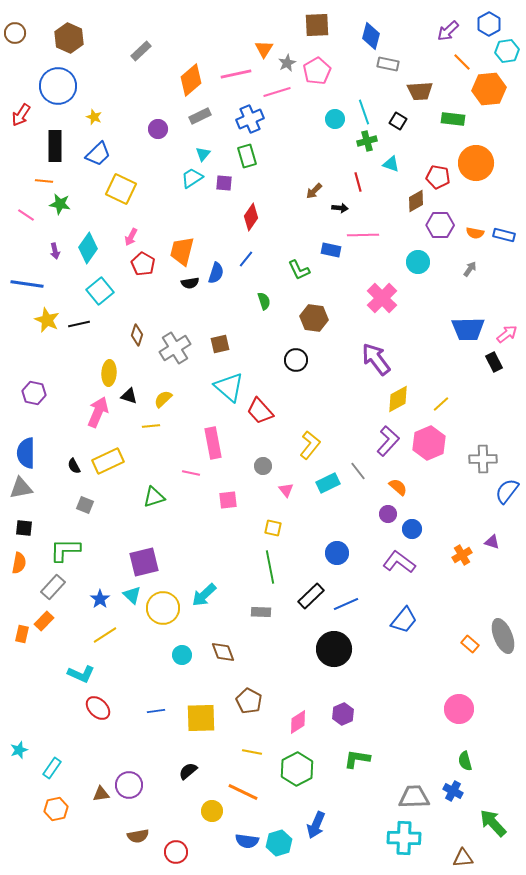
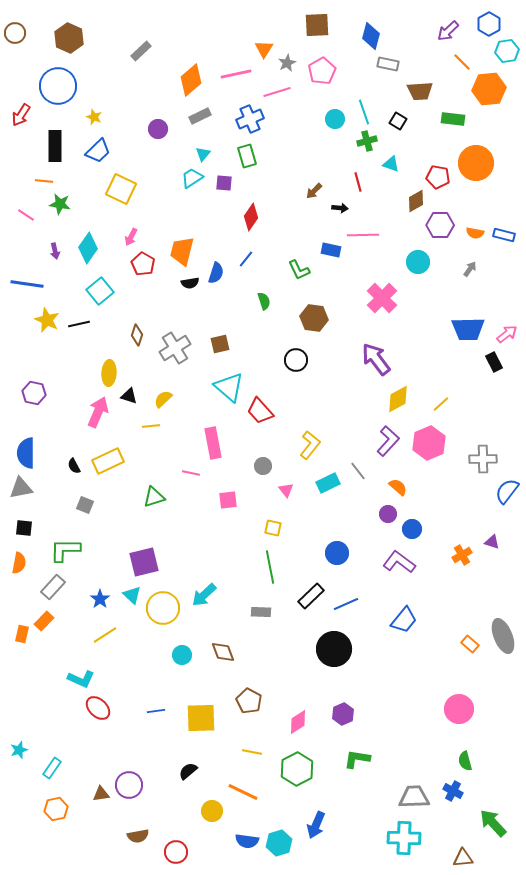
pink pentagon at (317, 71): moved 5 px right
blue trapezoid at (98, 154): moved 3 px up
cyan L-shape at (81, 674): moved 5 px down
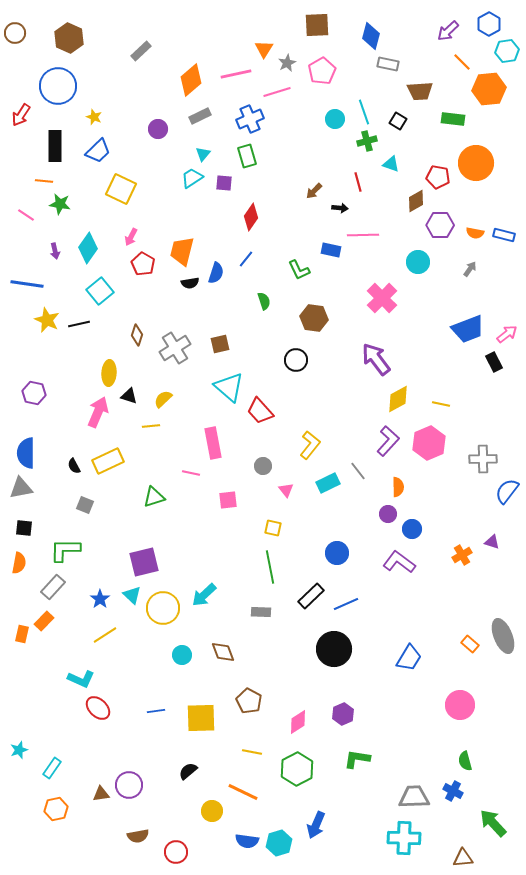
blue trapezoid at (468, 329): rotated 20 degrees counterclockwise
yellow line at (441, 404): rotated 54 degrees clockwise
orange semicircle at (398, 487): rotated 48 degrees clockwise
blue trapezoid at (404, 620): moved 5 px right, 38 px down; rotated 8 degrees counterclockwise
pink circle at (459, 709): moved 1 px right, 4 px up
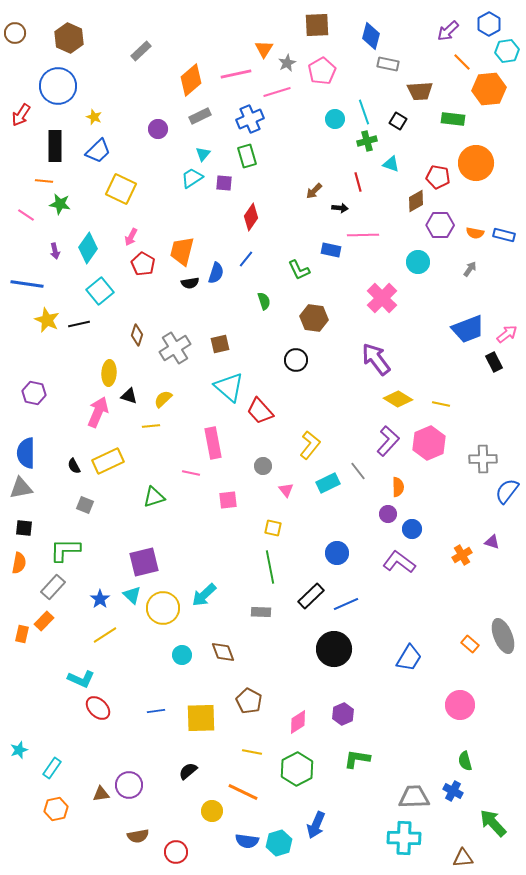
yellow diamond at (398, 399): rotated 60 degrees clockwise
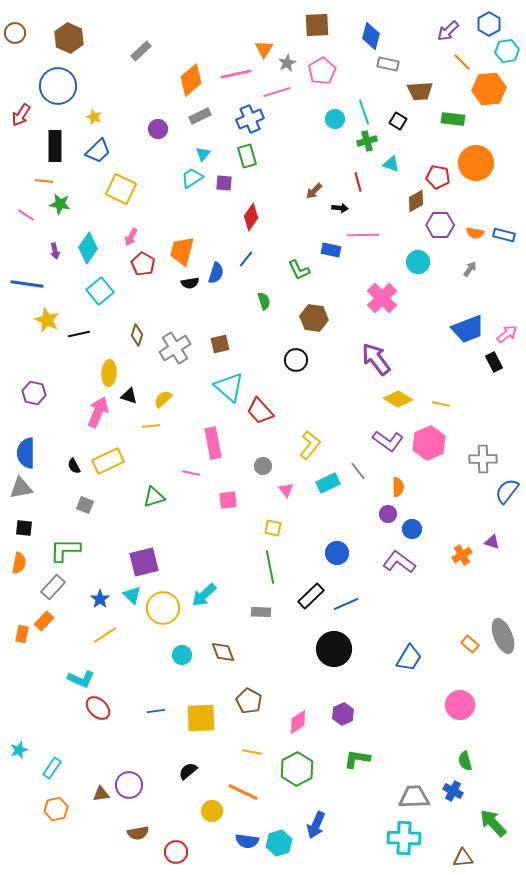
black line at (79, 324): moved 10 px down
purple L-shape at (388, 441): rotated 84 degrees clockwise
brown semicircle at (138, 836): moved 3 px up
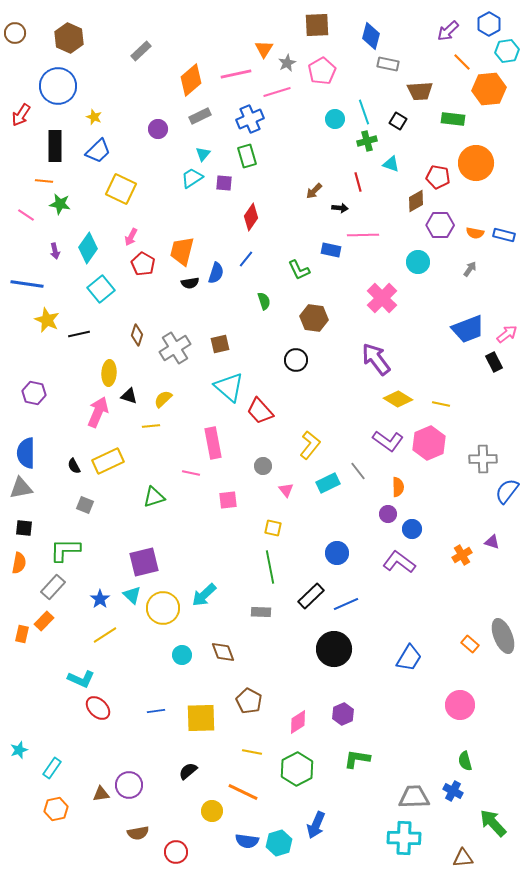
cyan square at (100, 291): moved 1 px right, 2 px up
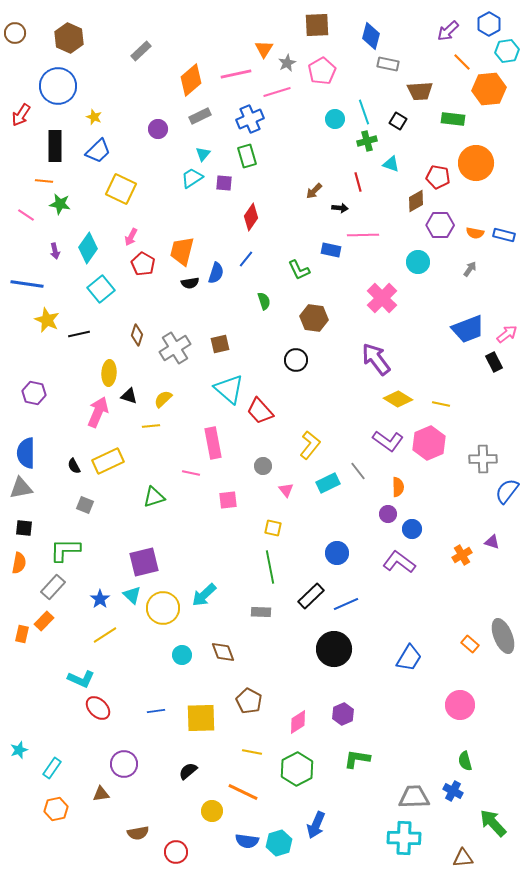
cyan triangle at (229, 387): moved 2 px down
purple circle at (129, 785): moved 5 px left, 21 px up
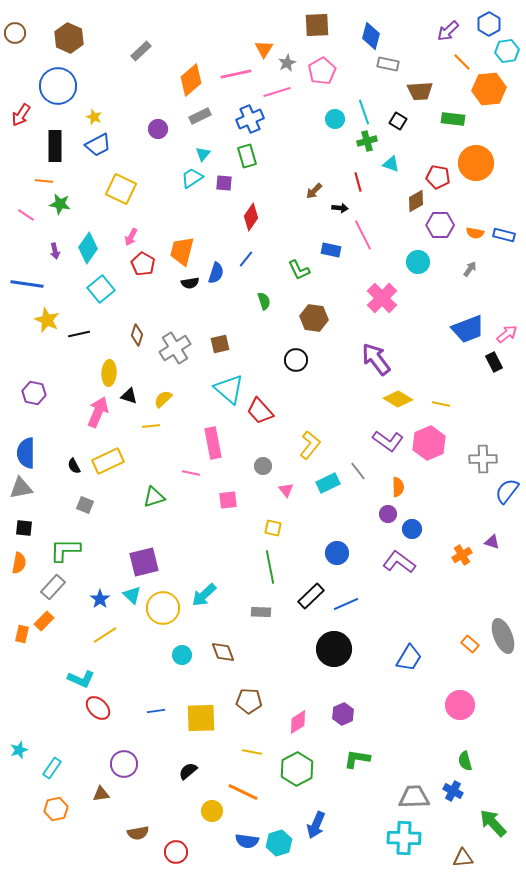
blue trapezoid at (98, 151): moved 6 px up; rotated 16 degrees clockwise
pink line at (363, 235): rotated 64 degrees clockwise
brown pentagon at (249, 701): rotated 25 degrees counterclockwise
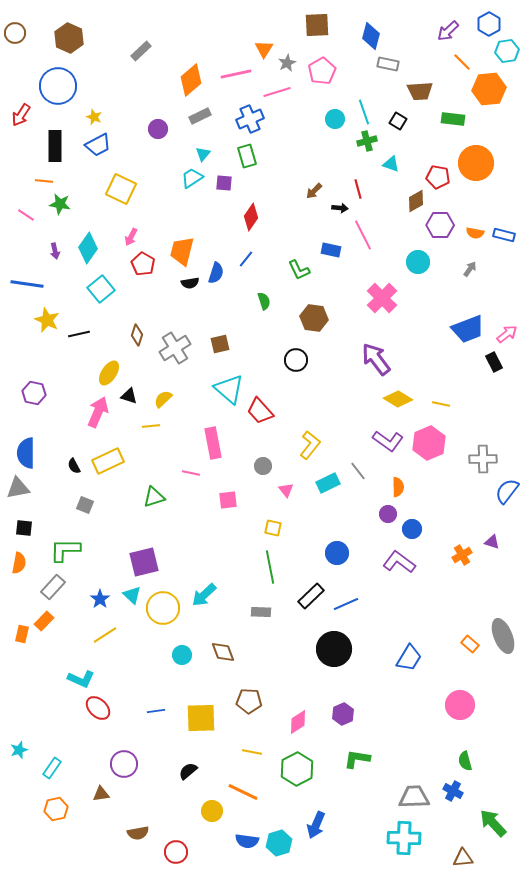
red line at (358, 182): moved 7 px down
yellow ellipse at (109, 373): rotated 30 degrees clockwise
gray triangle at (21, 488): moved 3 px left
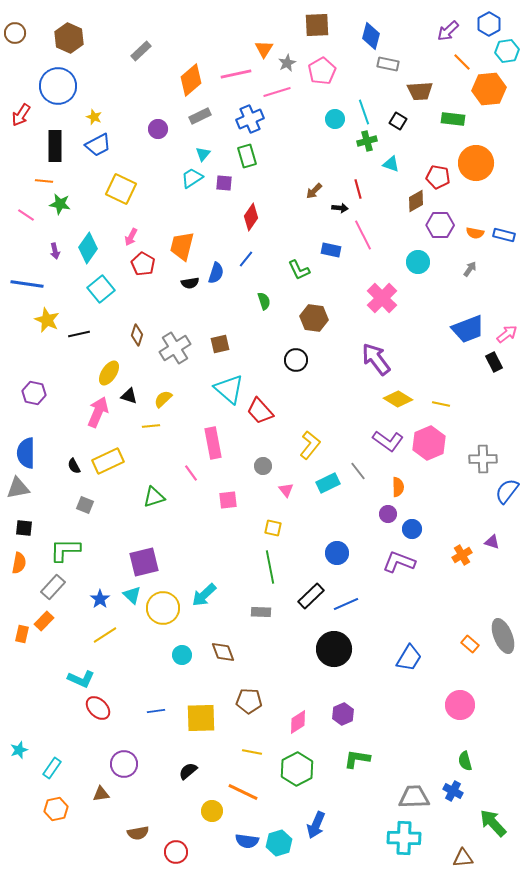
orange trapezoid at (182, 251): moved 5 px up
pink line at (191, 473): rotated 42 degrees clockwise
purple L-shape at (399, 562): rotated 16 degrees counterclockwise
